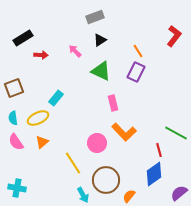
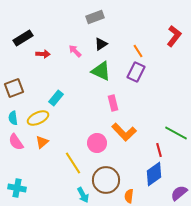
black triangle: moved 1 px right, 4 px down
red arrow: moved 2 px right, 1 px up
orange semicircle: rotated 32 degrees counterclockwise
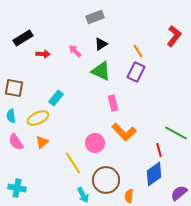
brown square: rotated 30 degrees clockwise
cyan semicircle: moved 2 px left, 2 px up
pink circle: moved 2 px left
